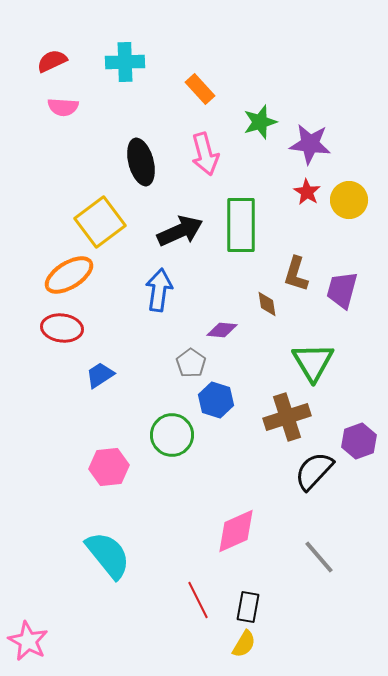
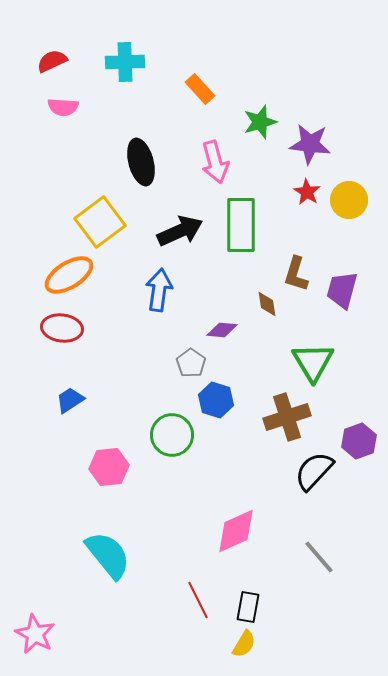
pink arrow: moved 10 px right, 8 px down
blue trapezoid: moved 30 px left, 25 px down
pink star: moved 7 px right, 7 px up
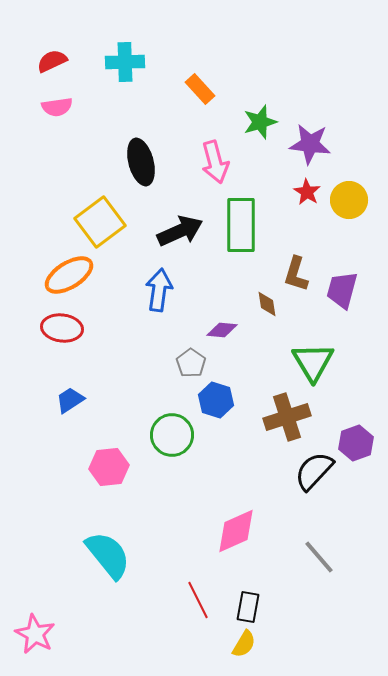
pink semicircle: moved 6 px left; rotated 12 degrees counterclockwise
purple hexagon: moved 3 px left, 2 px down
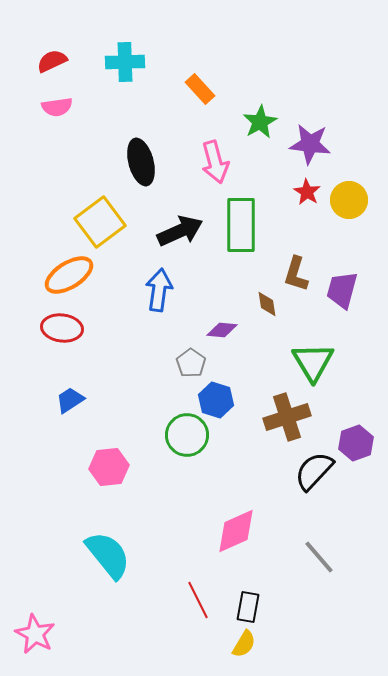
green star: rotated 12 degrees counterclockwise
green circle: moved 15 px right
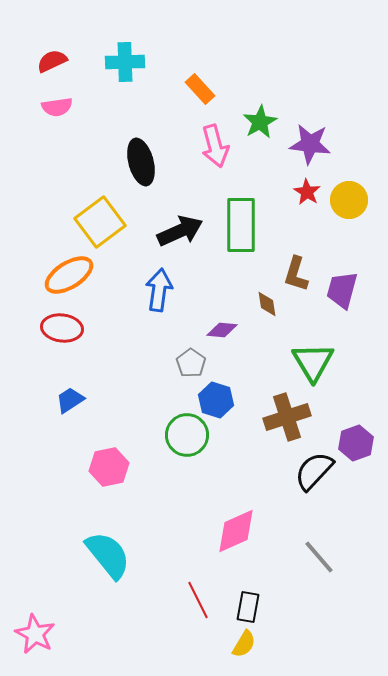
pink arrow: moved 16 px up
pink hexagon: rotated 6 degrees counterclockwise
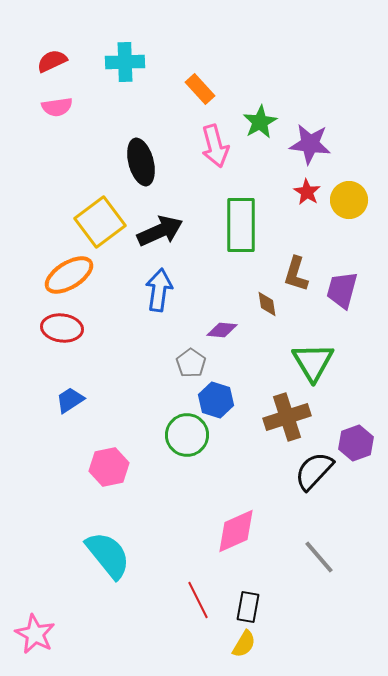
black arrow: moved 20 px left
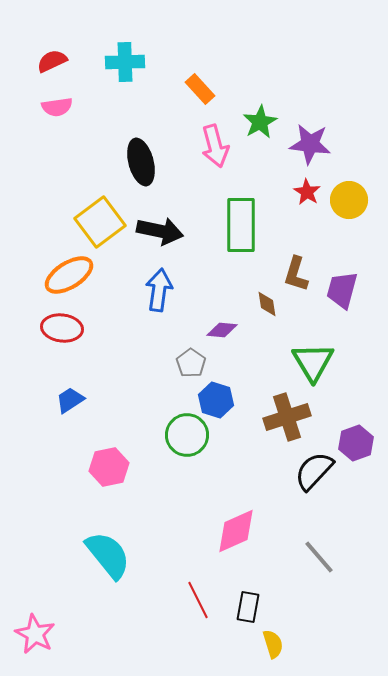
black arrow: rotated 36 degrees clockwise
yellow semicircle: moved 29 px right; rotated 48 degrees counterclockwise
